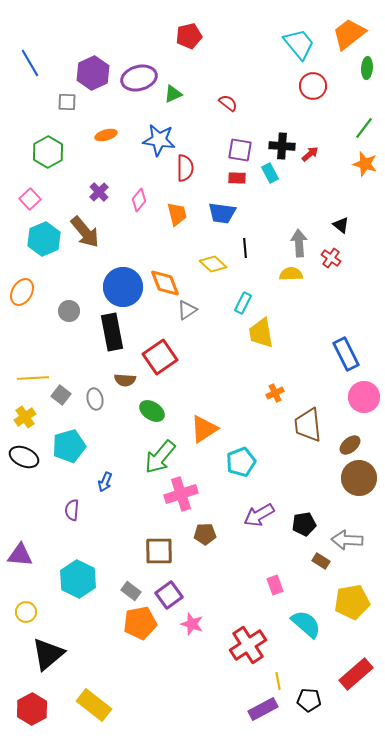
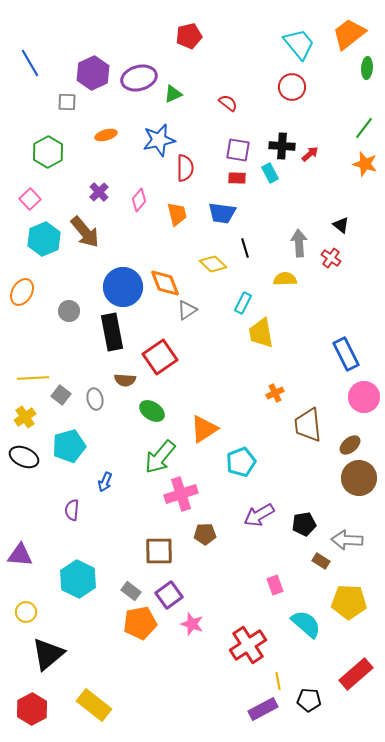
red circle at (313, 86): moved 21 px left, 1 px down
blue star at (159, 140): rotated 20 degrees counterclockwise
purple square at (240, 150): moved 2 px left
black line at (245, 248): rotated 12 degrees counterclockwise
yellow semicircle at (291, 274): moved 6 px left, 5 px down
yellow pentagon at (352, 602): moved 3 px left; rotated 12 degrees clockwise
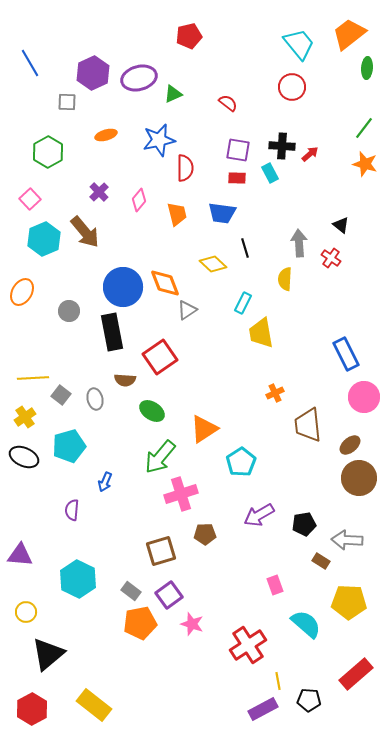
yellow semicircle at (285, 279): rotated 85 degrees counterclockwise
cyan pentagon at (241, 462): rotated 12 degrees counterclockwise
brown square at (159, 551): moved 2 px right; rotated 16 degrees counterclockwise
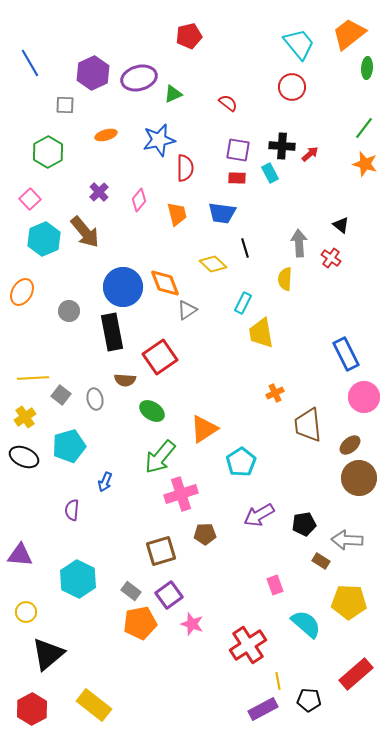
gray square at (67, 102): moved 2 px left, 3 px down
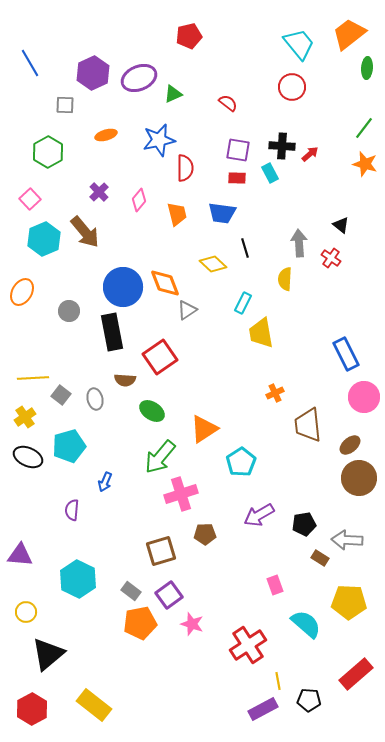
purple ellipse at (139, 78): rotated 8 degrees counterclockwise
black ellipse at (24, 457): moved 4 px right
brown rectangle at (321, 561): moved 1 px left, 3 px up
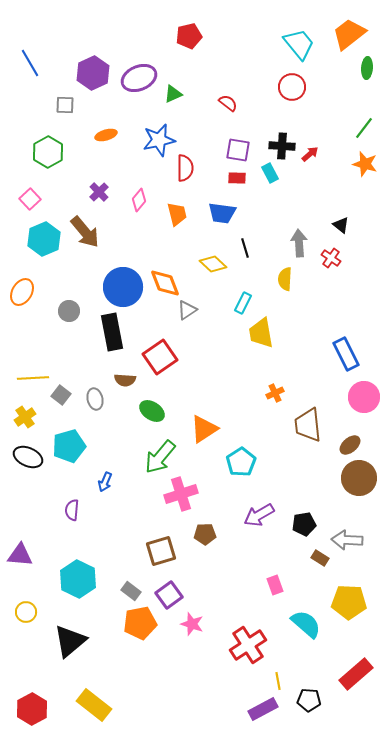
black triangle at (48, 654): moved 22 px right, 13 px up
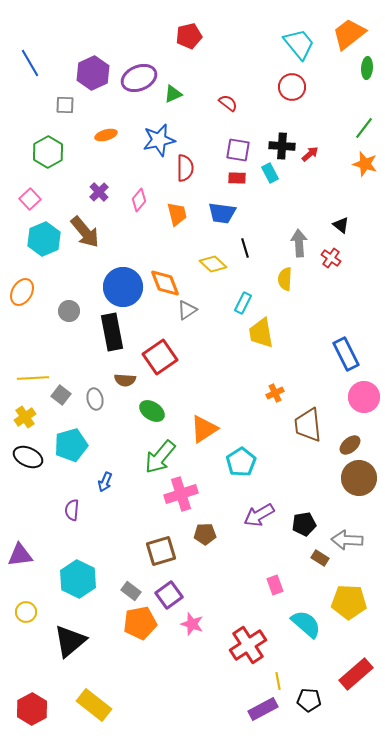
cyan pentagon at (69, 446): moved 2 px right, 1 px up
purple triangle at (20, 555): rotated 12 degrees counterclockwise
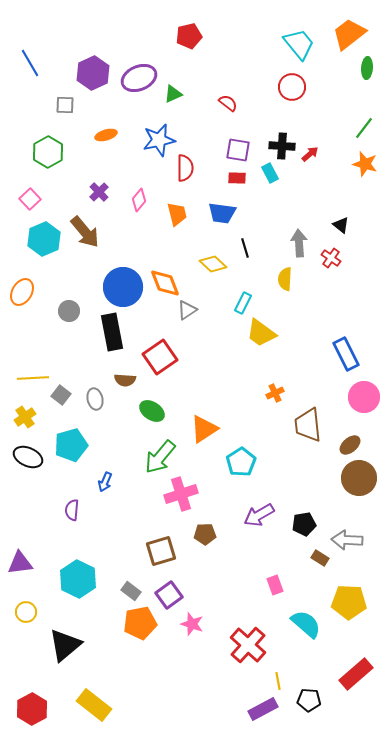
yellow trapezoid at (261, 333): rotated 44 degrees counterclockwise
purple triangle at (20, 555): moved 8 px down
black triangle at (70, 641): moved 5 px left, 4 px down
red cross at (248, 645): rotated 15 degrees counterclockwise
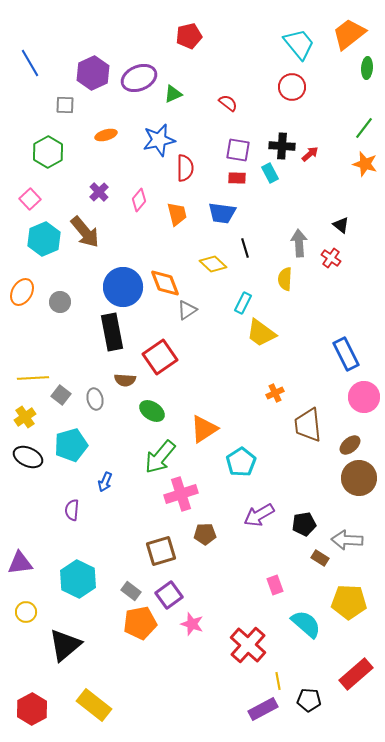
gray circle at (69, 311): moved 9 px left, 9 px up
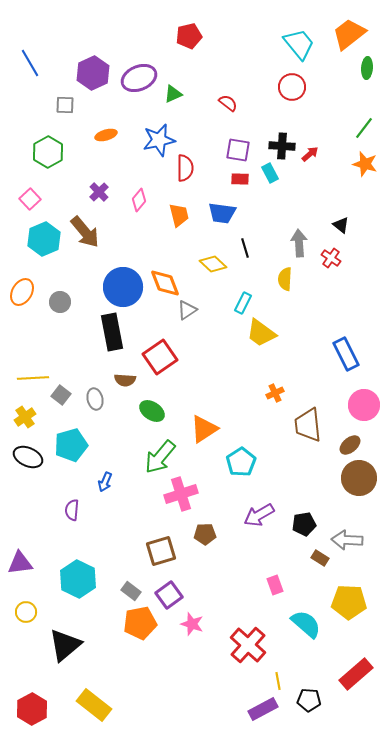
red rectangle at (237, 178): moved 3 px right, 1 px down
orange trapezoid at (177, 214): moved 2 px right, 1 px down
pink circle at (364, 397): moved 8 px down
